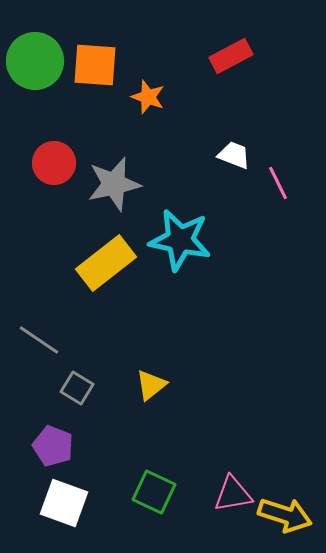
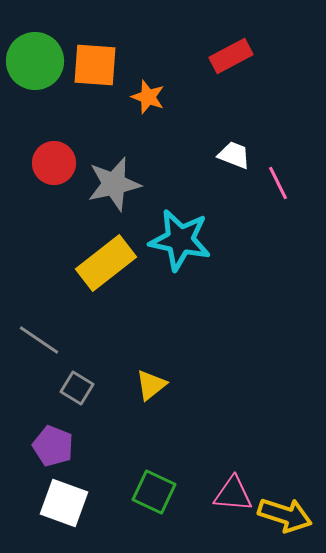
pink triangle: rotated 15 degrees clockwise
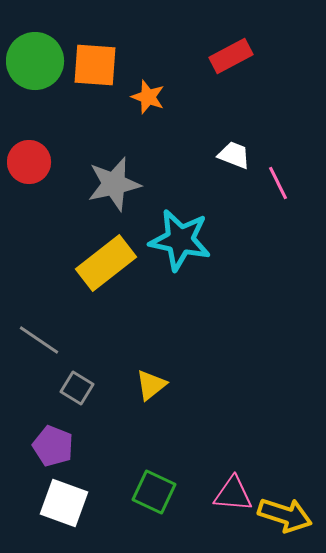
red circle: moved 25 px left, 1 px up
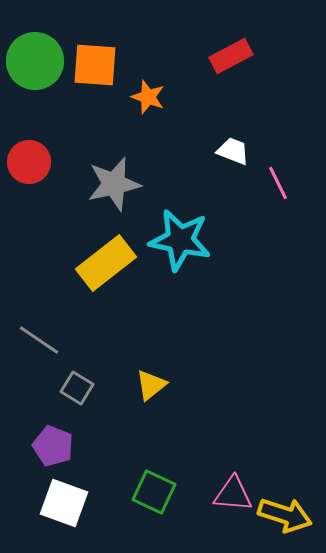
white trapezoid: moved 1 px left, 4 px up
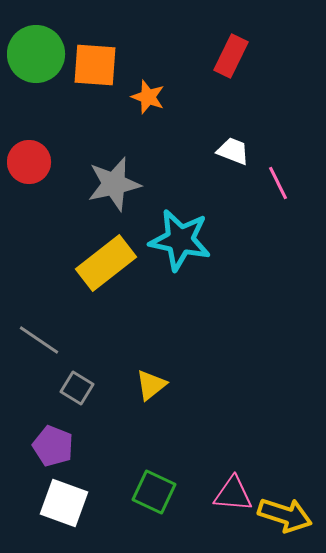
red rectangle: rotated 36 degrees counterclockwise
green circle: moved 1 px right, 7 px up
